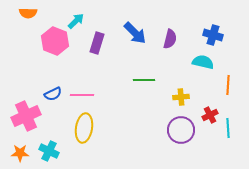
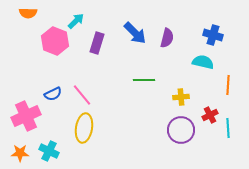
purple semicircle: moved 3 px left, 1 px up
pink line: rotated 50 degrees clockwise
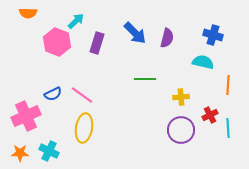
pink hexagon: moved 2 px right, 1 px down
green line: moved 1 px right, 1 px up
pink line: rotated 15 degrees counterclockwise
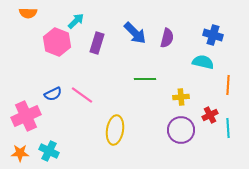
yellow ellipse: moved 31 px right, 2 px down
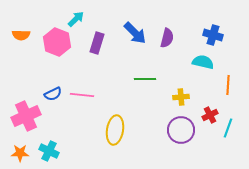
orange semicircle: moved 7 px left, 22 px down
cyan arrow: moved 2 px up
pink line: rotated 30 degrees counterclockwise
cyan line: rotated 24 degrees clockwise
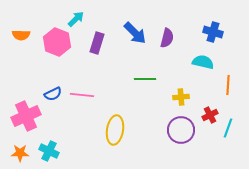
blue cross: moved 3 px up
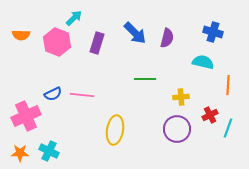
cyan arrow: moved 2 px left, 1 px up
purple circle: moved 4 px left, 1 px up
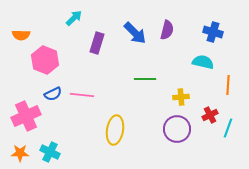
purple semicircle: moved 8 px up
pink hexagon: moved 12 px left, 18 px down
cyan cross: moved 1 px right, 1 px down
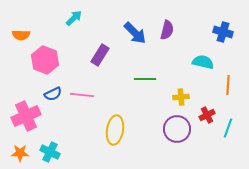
blue cross: moved 10 px right
purple rectangle: moved 3 px right, 12 px down; rotated 15 degrees clockwise
red cross: moved 3 px left
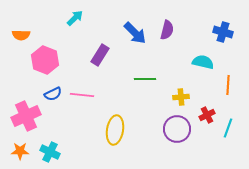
cyan arrow: moved 1 px right
orange star: moved 2 px up
